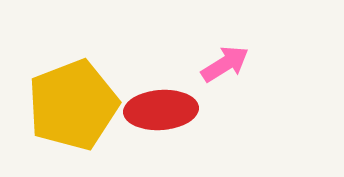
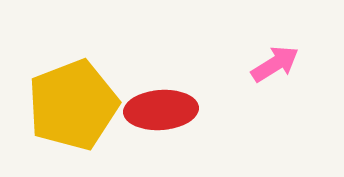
pink arrow: moved 50 px right
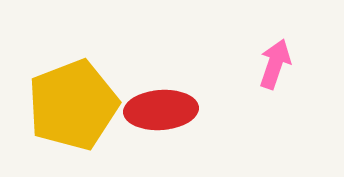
pink arrow: rotated 39 degrees counterclockwise
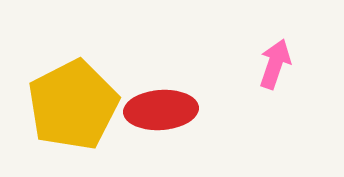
yellow pentagon: rotated 6 degrees counterclockwise
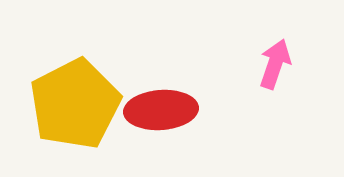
yellow pentagon: moved 2 px right, 1 px up
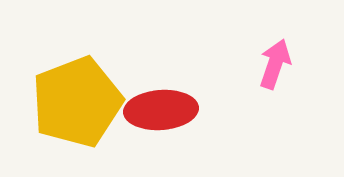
yellow pentagon: moved 2 px right, 2 px up; rotated 6 degrees clockwise
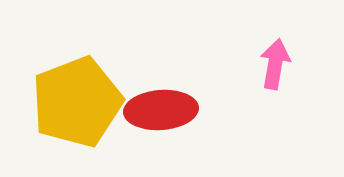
pink arrow: rotated 9 degrees counterclockwise
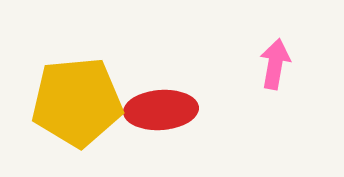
yellow pentagon: rotated 16 degrees clockwise
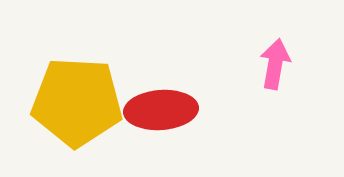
yellow pentagon: rotated 8 degrees clockwise
